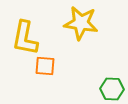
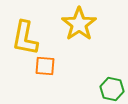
yellow star: moved 2 px left, 1 px down; rotated 28 degrees clockwise
green hexagon: rotated 10 degrees clockwise
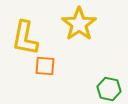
green hexagon: moved 3 px left
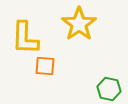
yellow L-shape: rotated 9 degrees counterclockwise
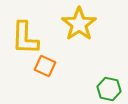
orange square: rotated 20 degrees clockwise
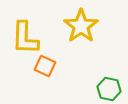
yellow star: moved 2 px right, 2 px down
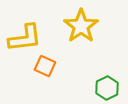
yellow L-shape: rotated 99 degrees counterclockwise
green hexagon: moved 2 px left, 1 px up; rotated 20 degrees clockwise
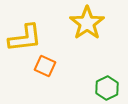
yellow star: moved 6 px right, 3 px up
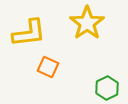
yellow L-shape: moved 4 px right, 5 px up
orange square: moved 3 px right, 1 px down
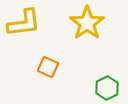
yellow L-shape: moved 5 px left, 10 px up
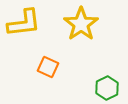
yellow star: moved 6 px left, 1 px down
